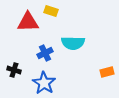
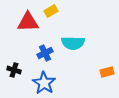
yellow rectangle: rotated 48 degrees counterclockwise
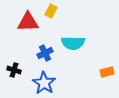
yellow rectangle: rotated 32 degrees counterclockwise
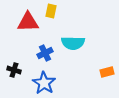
yellow rectangle: rotated 16 degrees counterclockwise
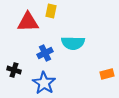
orange rectangle: moved 2 px down
